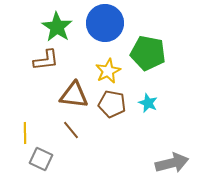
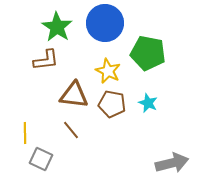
yellow star: rotated 20 degrees counterclockwise
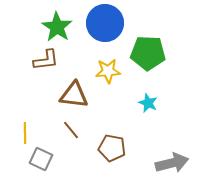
green pentagon: rotated 8 degrees counterclockwise
yellow star: rotated 30 degrees counterclockwise
brown pentagon: moved 44 px down
